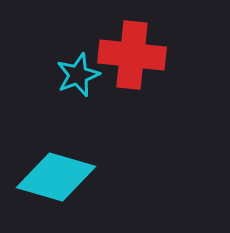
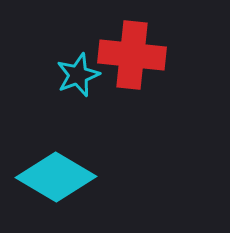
cyan diamond: rotated 14 degrees clockwise
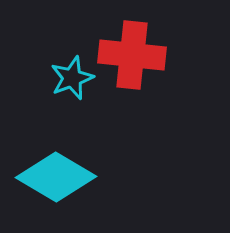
cyan star: moved 6 px left, 3 px down
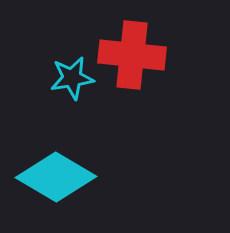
cyan star: rotated 12 degrees clockwise
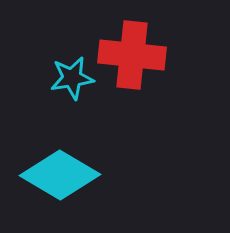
cyan diamond: moved 4 px right, 2 px up
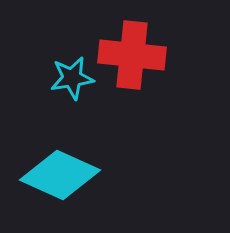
cyan diamond: rotated 6 degrees counterclockwise
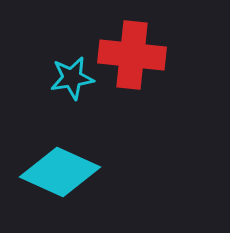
cyan diamond: moved 3 px up
